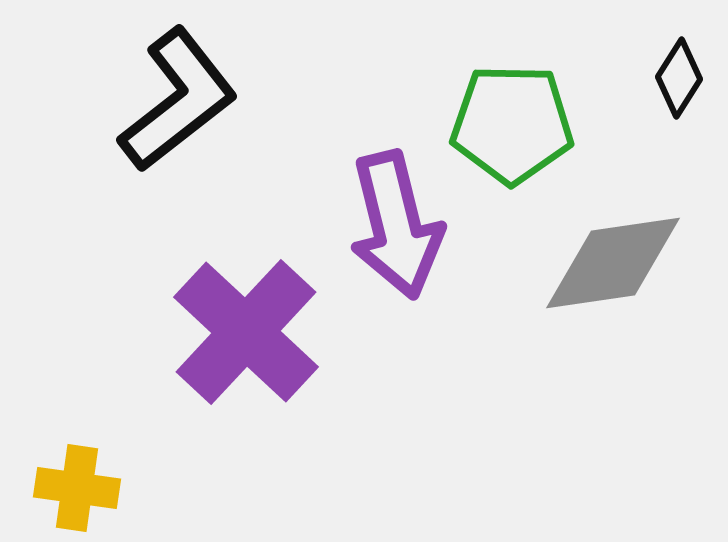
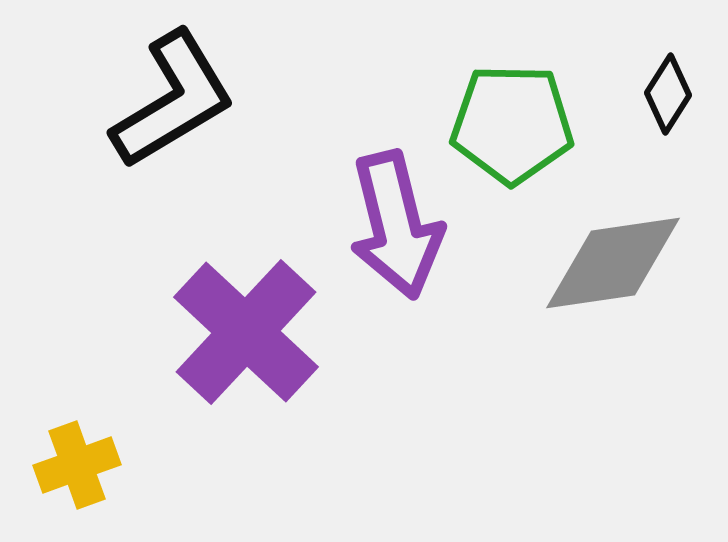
black diamond: moved 11 px left, 16 px down
black L-shape: moved 5 px left; rotated 7 degrees clockwise
yellow cross: moved 23 px up; rotated 28 degrees counterclockwise
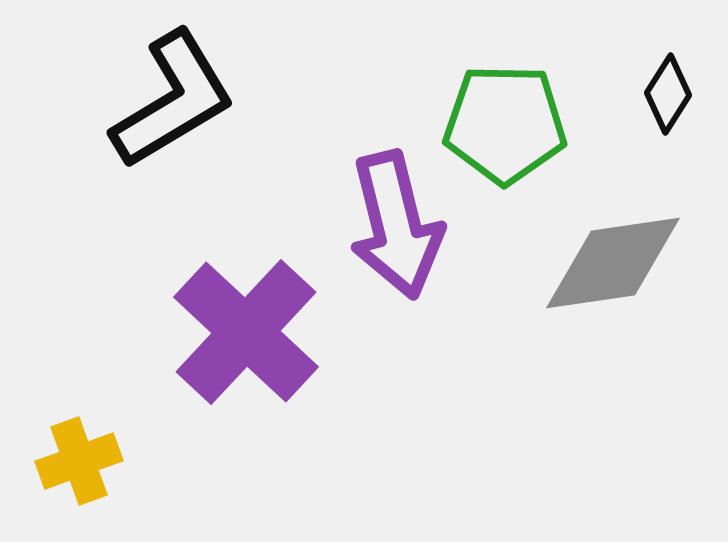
green pentagon: moved 7 px left
yellow cross: moved 2 px right, 4 px up
